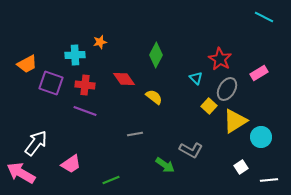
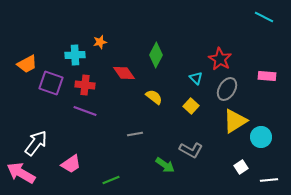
pink rectangle: moved 8 px right, 3 px down; rotated 36 degrees clockwise
red diamond: moved 6 px up
yellow square: moved 18 px left
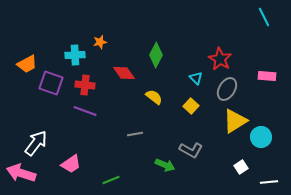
cyan line: rotated 36 degrees clockwise
green arrow: rotated 12 degrees counterclockwise
pink arrow: rotated 12 degrees counterclockwise
white line: moved 2 px down
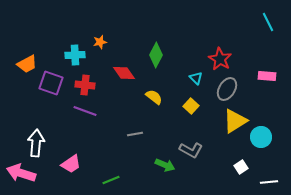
cyan line: moved 4 px right, 5 px down
white arrow: rotated 32 degrees counterclockwise
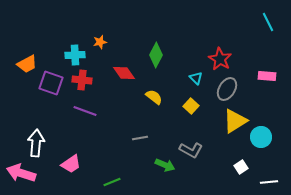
red cross: moved 3 px left, 5 px up
gray line: moved 5 px right, 4 px down
green line: moved 1 px right, 2 px down
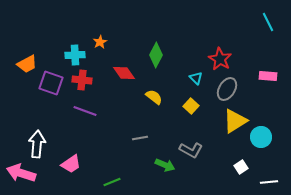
orange star: rotated 16 degrees counterclockwise
pink rectangle: moved 1 px right
white arrow: moved 1 px right, 1 px down
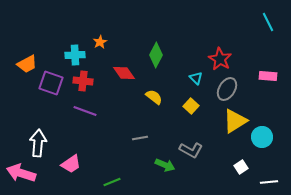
red cross: moved 1 px right, 1 px down
cyan circle: moved 1 px right
white arrow: moved 1 px right, 1 px up
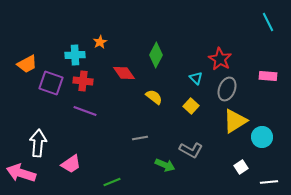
gray ellipse: rotated 10 degrees counterclockwise
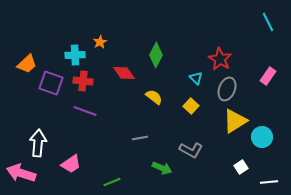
orange trapezoid: rotated 15 degrees counterclockwise
pink rectangle: rotated 60 degrees counterclockwise
green arrow: moved 3 px left, 3 px down
